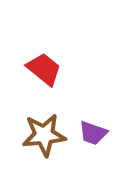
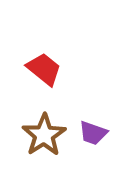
brown star: rotated 27 degrees counterclockwise
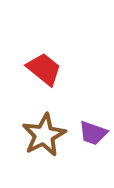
brown star: rotated 6 degrees clockwise
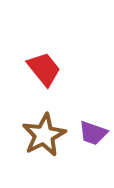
red trapezoid: rotated 12 degrees clockwise
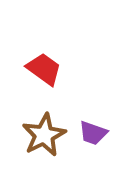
red trapezoid: rotated 15 degrees counterclockwise
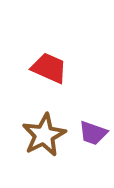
red trapezoid: moved 5 px right, 1 px up; rotated 12 degrees counterclockwise
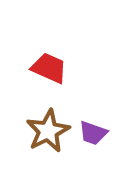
brown star: moved 4 px right, 4 px up
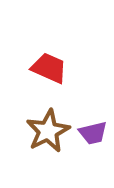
purple trapezoid: rotated 32 degrees counterclockwise
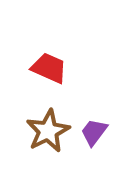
purple trapezoid: moved 1 px right, 1 px up; rotated 140 degrees clockwise
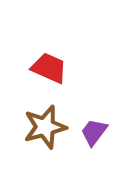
brown star: moved 3 px left, 4 px up; rotated 12 degrees clockwise
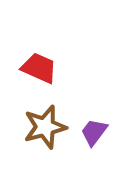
red trapezoid: moved 10 px left
